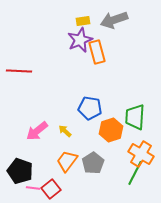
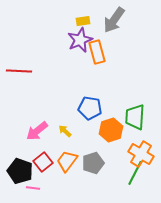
gray arrow: rotated 36 degrees counterclockwise
gray pentagon: rotated 15 degrees clockwise
red square: moved 8 px left, 27 px up
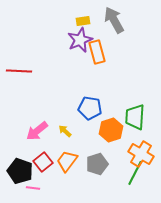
gray arrow: rotated 116 degrees clockwise
gray pentagon: moved 4 px right, 1 px down
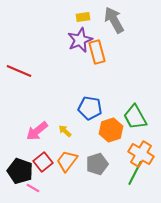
yellow rectangle: moved 4 px up
red line: rotated 20 degrees clockwise
green trapezoid: rotated 32 degrees counterclockwise
pink line: rotated 24 degrees clockwise
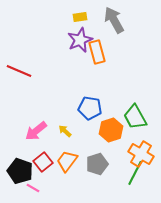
yellow rectangle: moved 3 px left
pink arrow: moved 1 px left
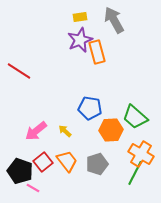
red line: rotated 10 degrees clockwise
green trapezoid: rotated 20 degrees counterclockwise
orange hexagon: rotated 15 degrees clockwise
orange trapezoid: rotated 105 degrees clockwise
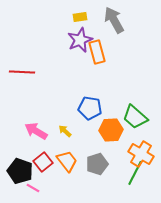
red line: moved 3 px right, 1 px down; rotated 30 degrees counterclockwise
pink arrow: rotated 70 degrees clockwise
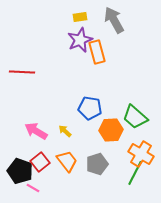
red square: moved 3 px left
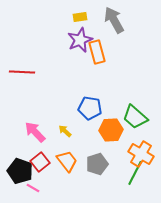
pink arrow: moved 1 px left, 1 px down; rotated 15 degrees clockwise
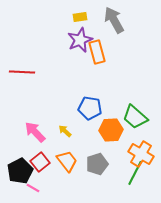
black pentagon: rotated 25 degrees clockwise
